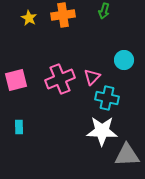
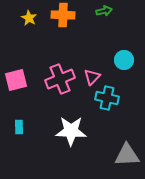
green arrow: rotated 119 degrees counterclockwise
orange cross: rotated 10 degrees clockwise
white star: moved 31 px left
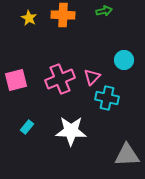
cyan rectangle: moved 8 px right; rotated 40 degrees clockwise
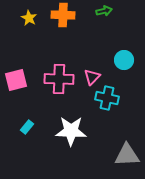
pink cross: moved 1 px left; rotated 24 degrees clockwise
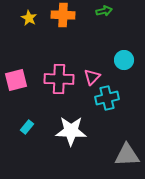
cyan cross: rotated 25 degrees counterclockwise
